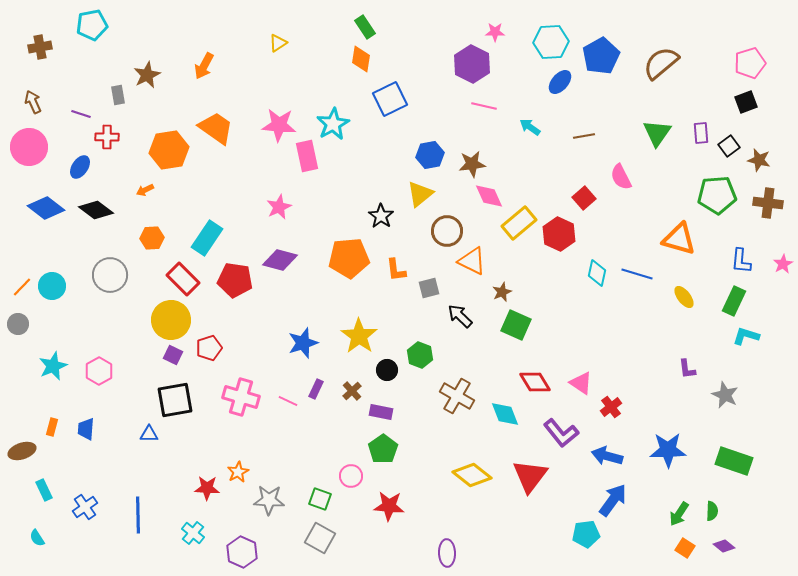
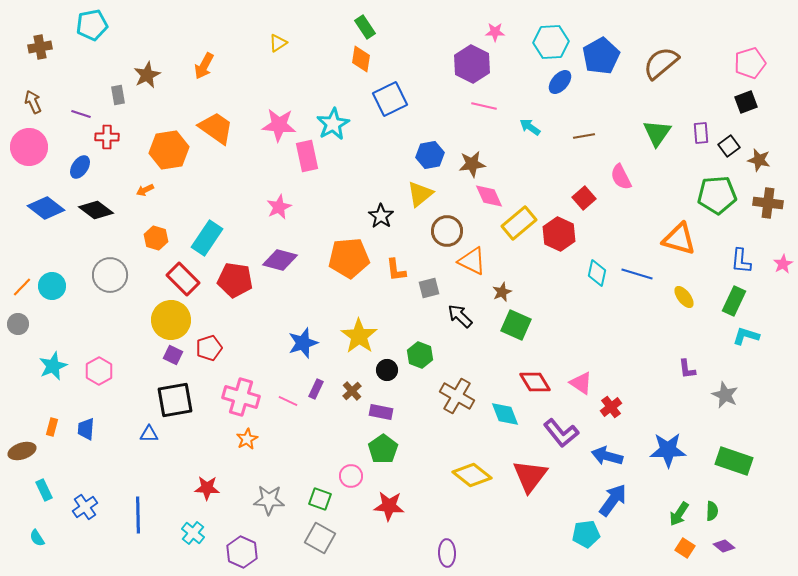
orange hexagon at (152, 238): moved 4 px right; rotated 20 degrees clockwise
orange star at (238, 472): moved 9 px right, 33 px up
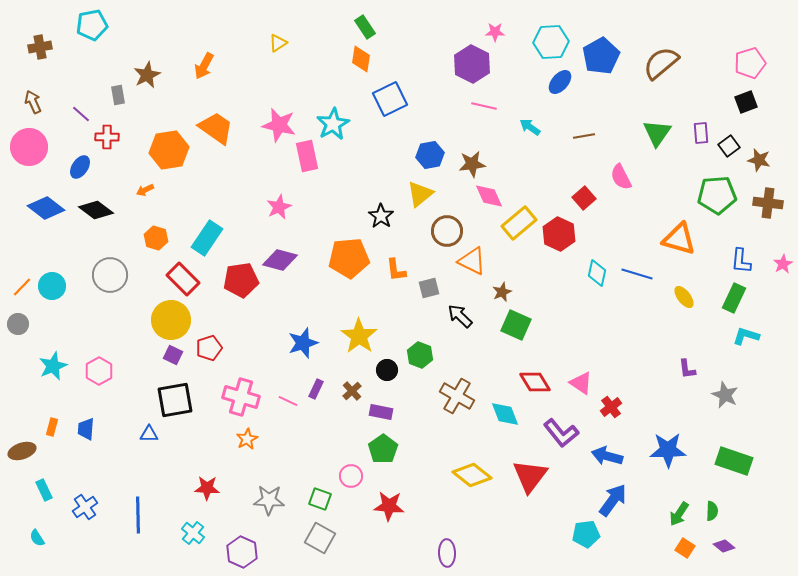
purple line at (81, 114): rotated 24 degrees clockwise
pink star at (279, 125): rotated 8 degrees clockwise
red pentagon at (235, 280): moved 6 px right; rotated 16 degrees counterclockwise
green rectangle at (734, 301): moved 3 px up
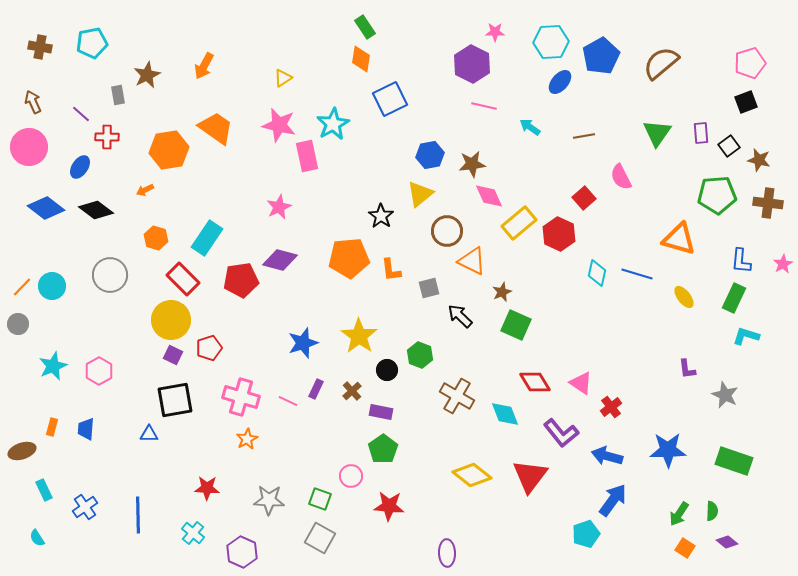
cyan pentagon at (92, 25): moved 18 px down
yellow triangle at (278, 43): moved 5 px right, 35 px down
brown cross at (40, 47): rotated 20 degrees clockwise
orange L-shape at (396, 270): moved 5 px left
cyan pentagon at (586, 534): rotated 12 degrees counterclockwise
purple diamond at (724, 546): moved 3 px right, 4 px up
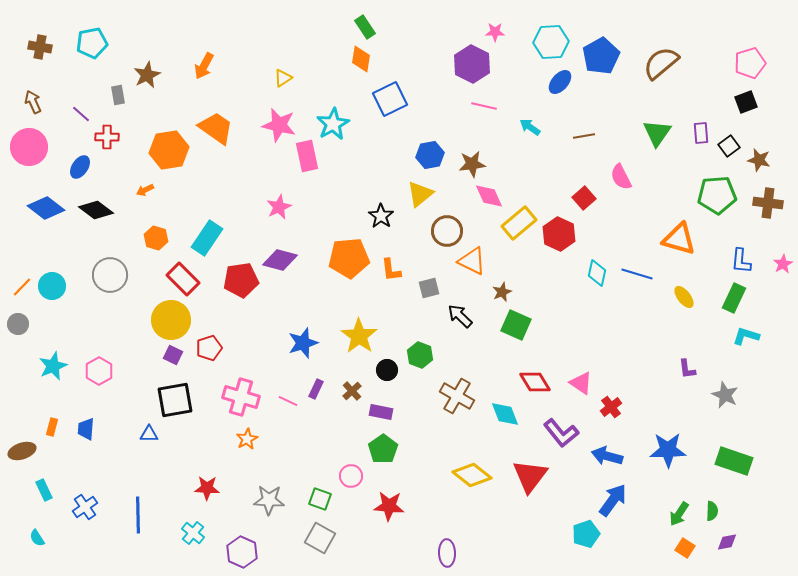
purple diamond at (727, 542): rotated 50 degrees counterclockwise
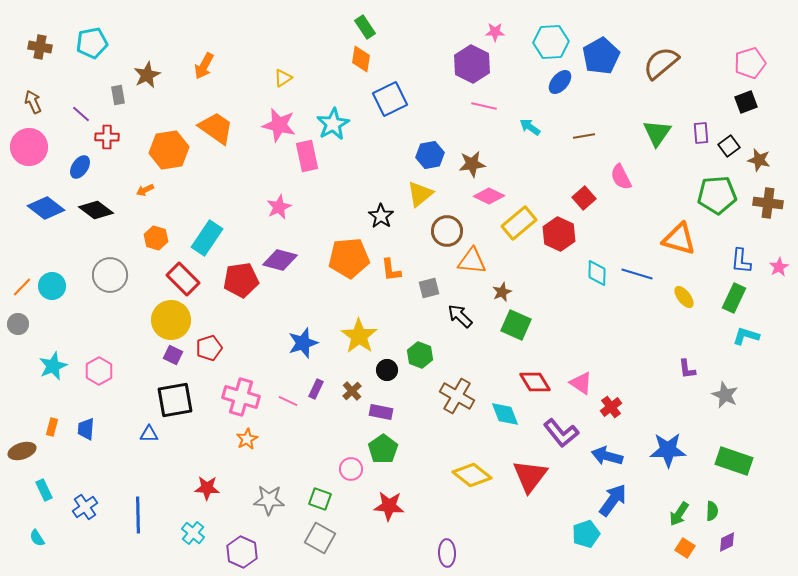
pink diamond at (489, 196): rotated 40 degrees counterclockwise
orange triangle at (472, 261): rotated 20 degrees counterclockwise
pink star at (783, 264): moved 4 px left, 3 px down
cyan diamond at (597, 273): rotated 12 degrees counterclockwise
pink circle at (351, 476): moved 7 px up
purple diamond at (727, 542): rotated 15 degrees counterclockwise
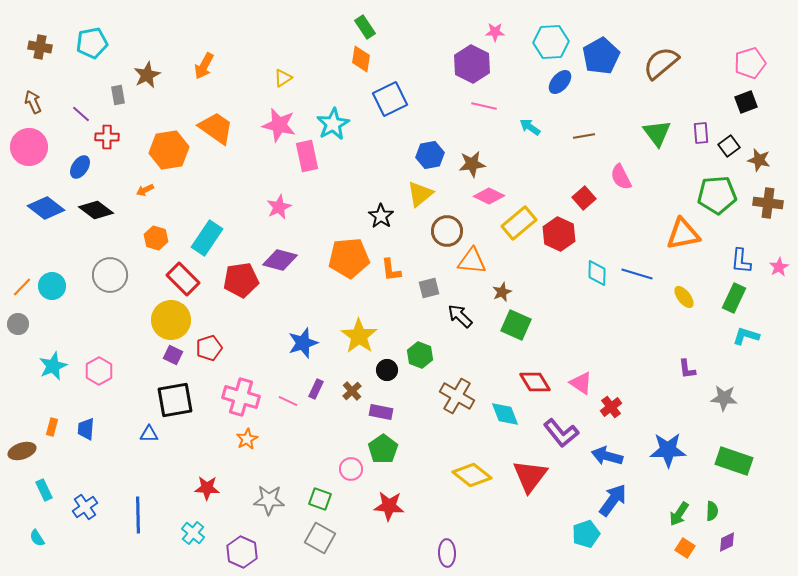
green triangle at (657, 133): rotated 12 degrees counterclockwise
orange triangle at (679, 239): moved 4 px right, 5 px up; rotated 27 degrees counterclockwise
gray star at (725, 395): moved 1 px left, 3 px down; rotated 20 degrees counterclockwise
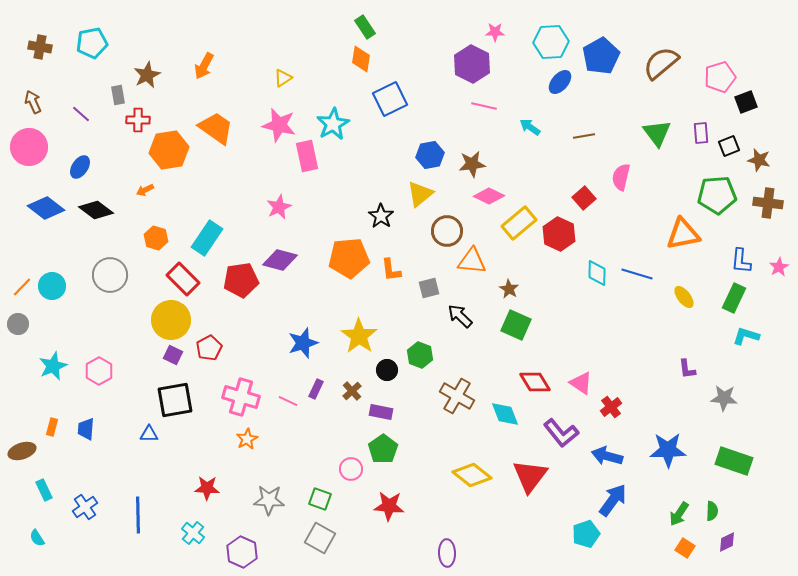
pink pentagon at (750, 63): moved 30 px left, 14 px down
red cross at (107, 137): moved 31 px right, 17 px up
black square at (729, 146): rotated 15 degrees clockwise
pink semicircle at (621, 177): rotated 40 degrees clockwise
brown star at (502, 292): moved 7 px right, 3 px up; rotated 18 degrees counterclockwise
red pentagon at (209, 348): rotated 10 degrees counterclockwise
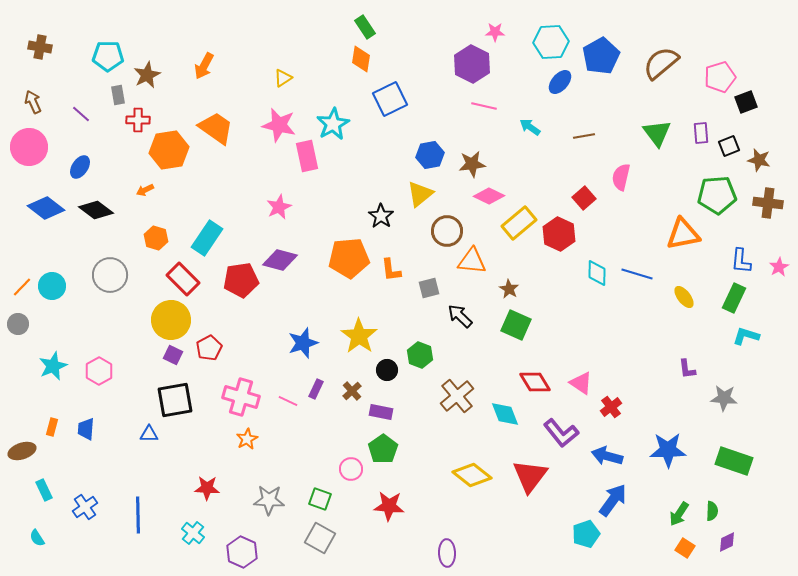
cyan pentagon at (92, 43): moved 16 px right, 13 px down; rotated 12 degrees clockwise
brown cross at (457, 396): rotated 20 degrees clockwise
